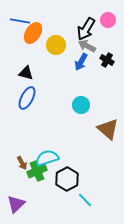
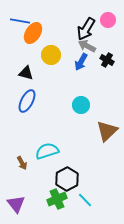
yellow circle: moved 5 px left, 10 px down
blue ellipse: moved 3 px down
brown triangle: moved 1 px left, 2 px down; rotated 35 degrees clockwise
cyan semicircle: moved 7 px up
green cross: moved 20 px right, 28 px down
purple triangle: rotated 24 degrees counterclockwise
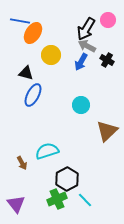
blue ellipse: moved 6 px right, 6 px up
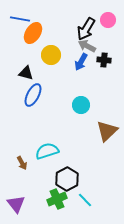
blue line: moved 2 px up
black cross: moved 3 px left; rotated 24 degrees counterclockwise
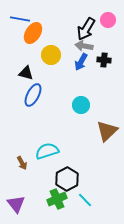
gray arrow: moved 3 px left; rotated 18 degrees counterclockwise
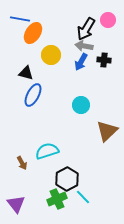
cyan line: moved 2 px left, 3 px up
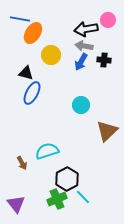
black arrow: rotated 50 degrees clockwise
blue ellipse: moved 1 px left, 2 px up
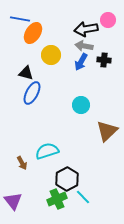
purple triangle: moved 3 px left, 3 px up
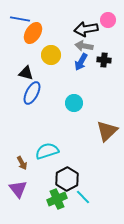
cyan circle: moved 7 px left, 2 px up
purple triangle: moved 5 px right, 12 px up
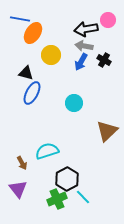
black cross: rotated 24 degrees clockwise
